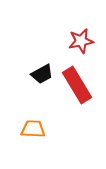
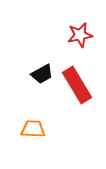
red star: moved 1 px left, 6 px up
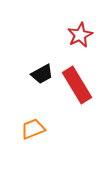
red star: rotated 15 degrees counterclockwise
orange trapezoid: rotated 25 degrees counterclockwise
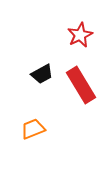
red rectangle: moved 4 px right
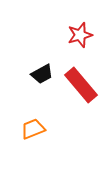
red star: rotated 10 degrees clockwise
red rectangle: rotated 9 degrees counterclockwise
